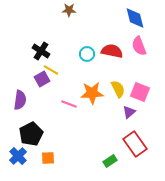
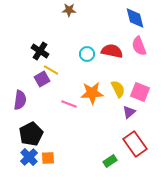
black cross: moved 1 px left
blue cross: moved 11 px right, 1 px down
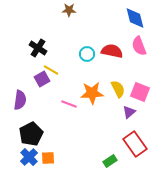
black cross: moved 2 px left, 3 px up
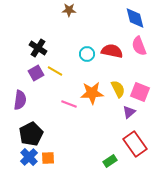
yellow line: moved 4 px right, 1 px down
purple square: moved 6 px left, 6 px up
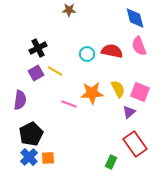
black cross: rotated 30 degrees clockwise
green rectangle: moved 1 px right, 1 px down; rotated 32 degrees counterclockwise
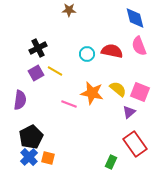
yellow semicircle: rotated 24 degrees counterclockwise
orange star: rotated 15 degrees clockwise
black pentagon: moved 3 px down
orange square: rotated 16 degrees clockwise
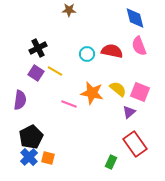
purple square: rotated 28 degrees counterclockwise
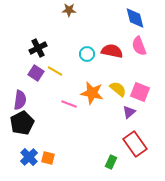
black pentagon: moved 9 px left, 14 px up
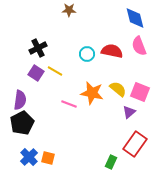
red rectangle: rotated 70 degrees clockwise
